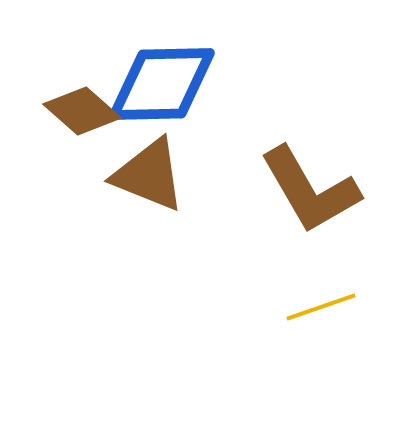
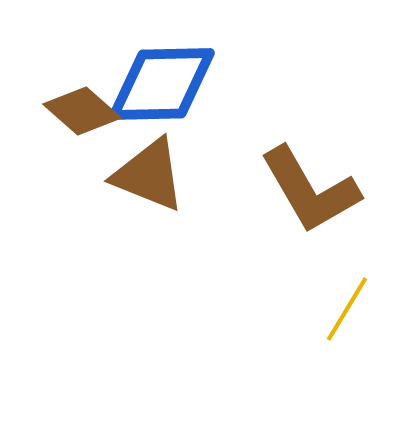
yellow line: moved 26 px right, 2 px down; rotated 40 degrees counterclockwise
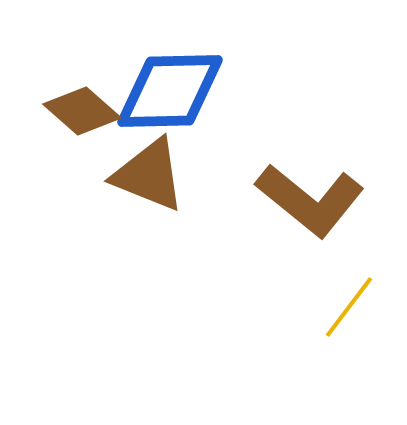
blue diamond: moved 8 px right, 7 px down
brown L-shape: moved 10 px down; rotated 21 degrees counterclockwise
yellow line: moved 2 px right, 2 px up; rotated 6 degrees clockwise
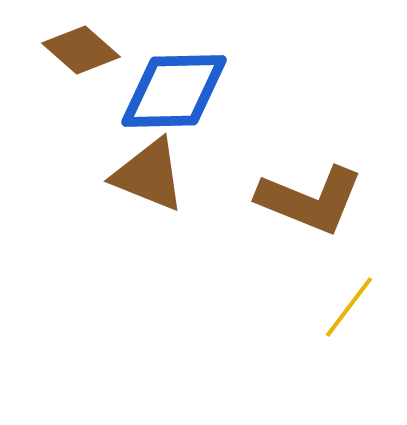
blue diamond: moved 4 px right
brown diamond: moved 1 px left, 61 px up
brown L-shape: rotated 17 degrees counterclockwise
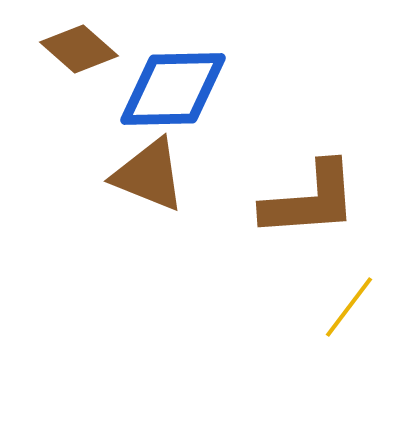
brown diamond: moved 2 px left, 1 px up
blue diamond: moved 1 px left, 2 px up
brown L-shape: rotated 26 degrees counterclockwise
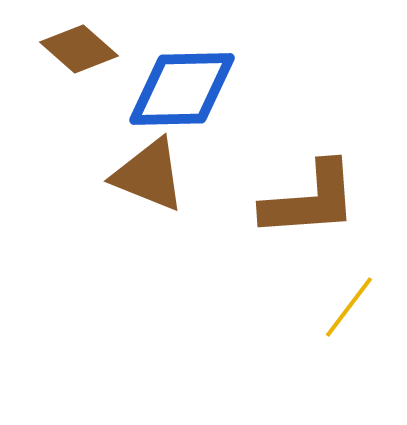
blue diamond: moved 9 px right
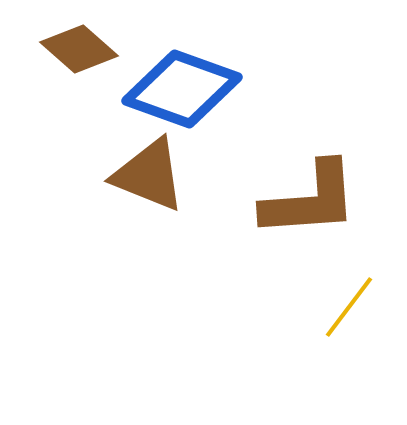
blue diamond: rotated 21 degrees clockwise
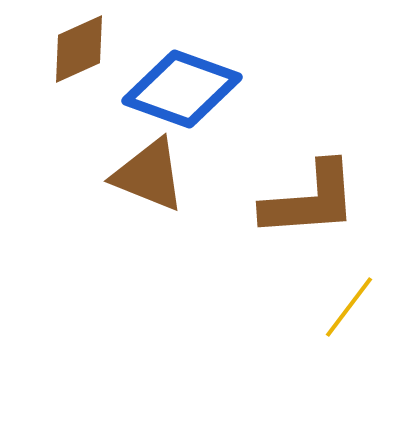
brown diamond: rotated 66 degrees counterclockwise
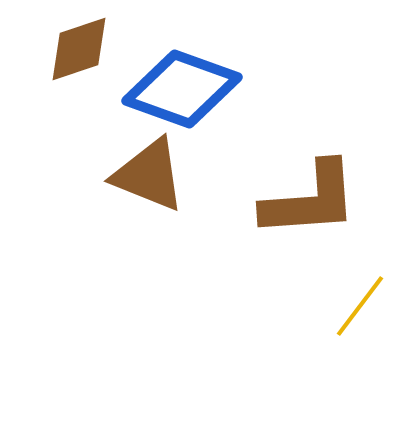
brown diamond: rotated 6 degrees clockwise
yellow line: moved 11 px right, 1 px up
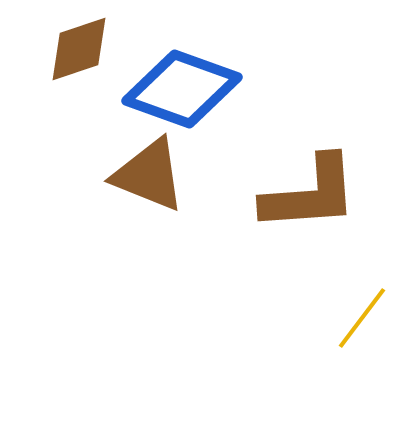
brown L-shape: moved 6 px up
yellow line: moved 2 px right, 12 px down
